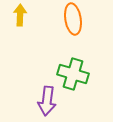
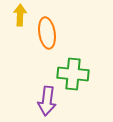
orange ellipse: moved 26 px left, 14 px down
green cross: rotated 12 degrees counterclockwise
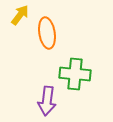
yellow arrow: rotated 35 degrees clockwise
green cross: moved 2 px right
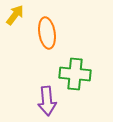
yellow arrow: moved 5 px left
purple arrow: rotated 12 degrees counterclockwise
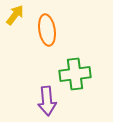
orange ellipse: moved 3 px up
green cross: rotated 12 degrees counterclockwise
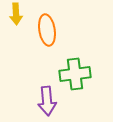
yellow arrow: moved 1 px right, 1 px up; rotated 140 degrees clockwise
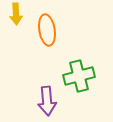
green cross: moved 4 px right, 2 px down; rotated 8 degrees counterclockwise
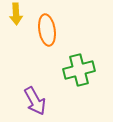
green cross: moved 6 px up
purple arrow: moved 12 px left; rotated 24 degrees counterclockwise
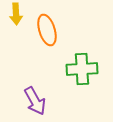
orange ellipse: rotated 8 degrees counterclockwise
green cross: moved 3 px right, 1 px up; rotated 12 degrees clockwise
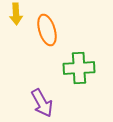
green cross: moved 3 px left, 1 px up
purple arrow: moved 7 px right, 2 px down
